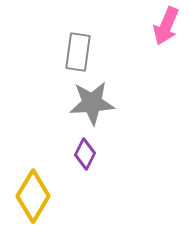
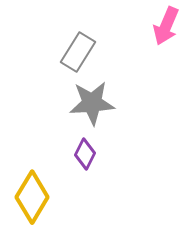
gray rectangle: rotated 24 degrees clockwise
yellow diamond: moved 1 px left, 1 px down
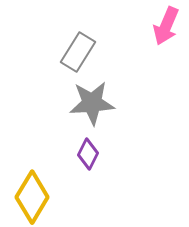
purple diamond: moved 3 px right
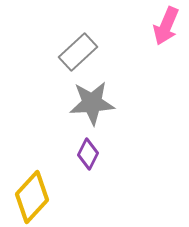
gray rectangle: rotated 15 degrees clockwise
yellow diamond: rotated 12 degrees clockwise
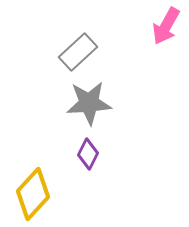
pink arrow: rotated 6 degrees clockwise
gray star: moved 3 px left
yellow diamond: moved 1 px right, 3 px up
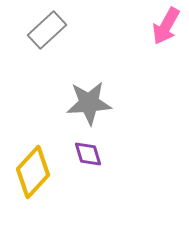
gray rectangle: moved 31 px left, 22 px up
purple diamond: rotated 44 degrees counterclockwise
yellow diamond: moved 22 px up
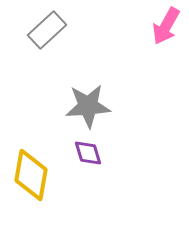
gray star: moved 1 px left, 3 px down
purple diamond: moved 1 px up
yellow diamond: moved 2 px left, 3 px down; rotated 33 degrees counterclockwise
